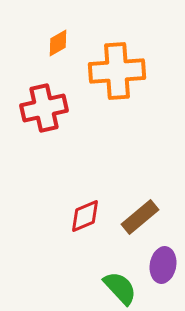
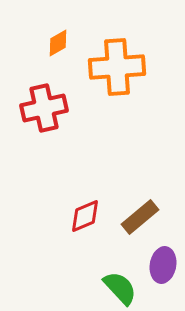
orange cross: moved 4 px up
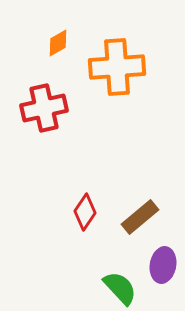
red diamond: moved 4 px up; rotated 33 degrees counterclockwise
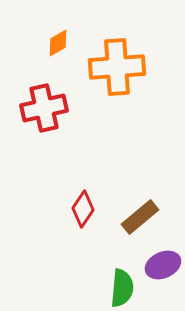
red diamond: moved 2 px left, 3 px up
purple ellipse: rotated 56 degrees clockwise
green semicircle: moved 2 px right; rotated 48 degrees clockwise
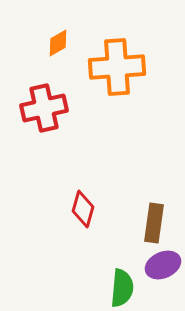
red diamond: rotated 18 degrees counterclockwise
brown rectangle: moved 14 px right, 6 px down; rotated 42 degrees counterclockwise
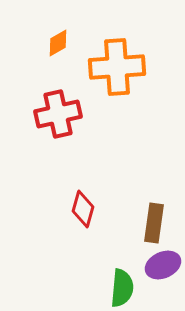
red cross: moved 14 px right, 6 px down
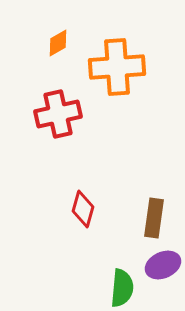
brown rectangle: moved 5 px up
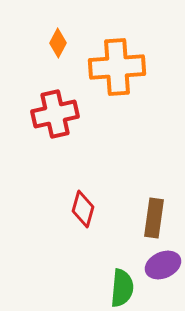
orange diamond: rotated 32 degrees counterclockwise
red cross: moved 3 px left
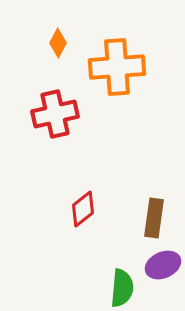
red diamond: rotated 36 degrees clockwise
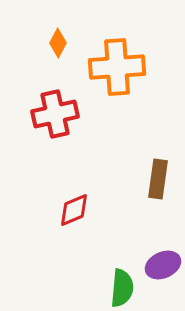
red diamond: moved 9 px left, 1 px down; rotated 15 degrees clockwise
brown rectangle: moved 4 px right, 39 px up
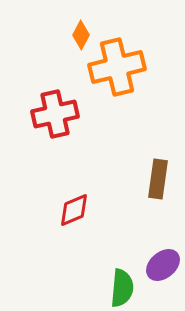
orange diamond: moved 23 px right, 8 px up
orange cross: rotated 10 degrees counterclockwise
purple ellipse: rotated 16 degrees counterclockwise
